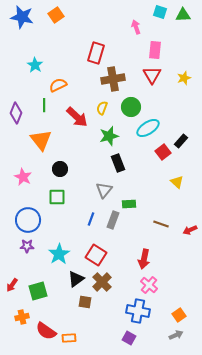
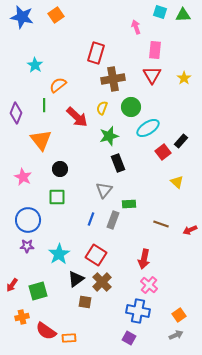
yellow star at (184, 78): rotated 16 degrees counterclockwise
orange semicircle at (58, 85): rotated 12 degrees counterclockwise
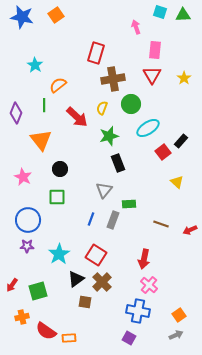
green circle at (131, 107): moved 3 px up
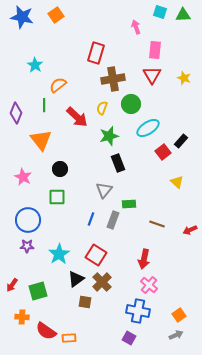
yellow star at (184, 78): rotated 16 degrees counterclockwise
brown line at (161, 224): moved 4 px left
orange cross at (22, 317): rotated 16 degrees clockwise
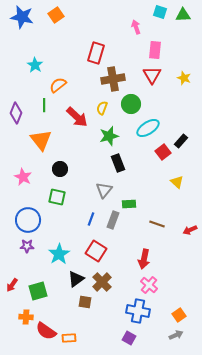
green square at (57, 197): rotated 12 degrees clockwise
red square at (96, 255): moved 4 px up
orange cross at (22, 317): moved 4 px right
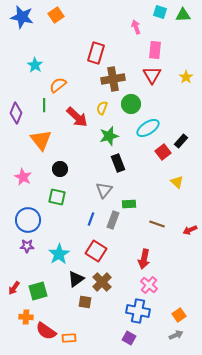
yellow star at (184, 78): moved 2 px right, 1 px up; rotated 16 degrees clockwise
red arrow at (12, 285): moved 2 px right, 3 px down
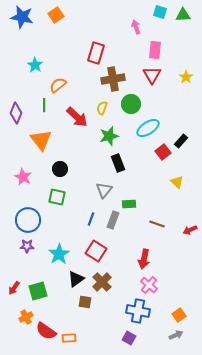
orange cross at (26, 317): rotated 32 degrees counterclockwise
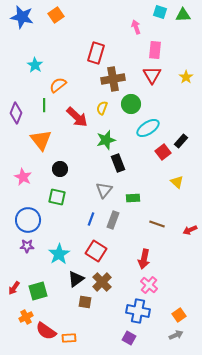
green star at (109, 136): moved 3 px left, 4 px down
green rectangle at (129, 204): moved 4 px right, 6 px up
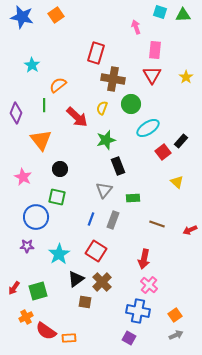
cyan star at (35, 65): moved 3 px left
brown cross at (113, 79): rotated 20 degrees clockwise
black rectangle at (118, 163): moved 3 px down
blue circle at (28, 220): moved 8 px right, 3 px up
orange square at (179, 315): moved 4 px left
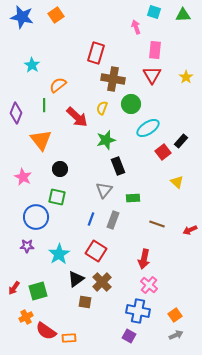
cyan square at (160, 12): moved 6 px left
purple square at (129, 338): moved 2 px up
